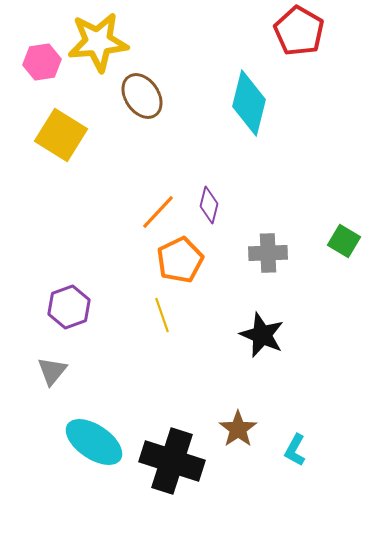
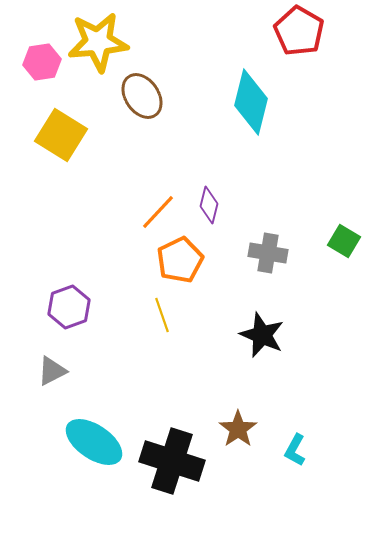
cyan diamond: moved 2 px right, 1 px up
gray cross: rotated 12 degrees clockwise
gray triangle: rotated 24 degrees clockwise
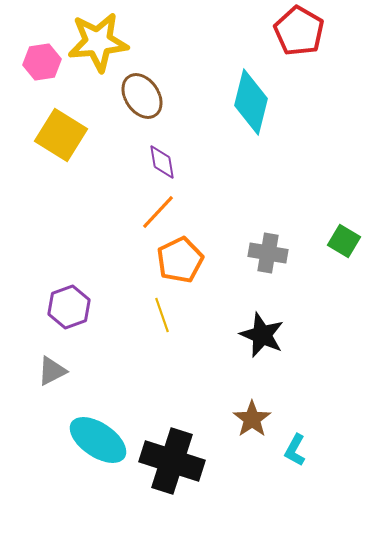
purple diamond: moved 47 px left, 43 px up; rotated 24 degrees counterclockwise
brown star: moved 14 px right, 10 px up
cyan ellipse: moved 4 px right, 2 px up
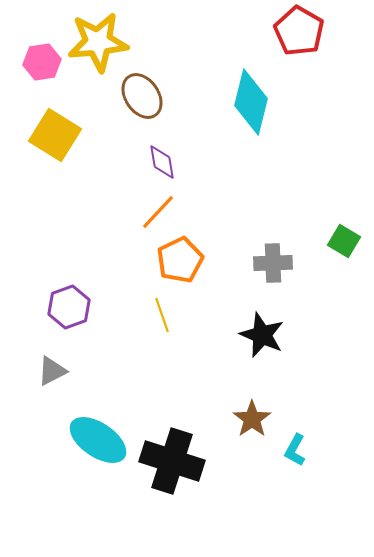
yellow square: moved 6 px left
gray cross: moved 5 px right, 10 px down; rotated 12 degrees counterclockwise
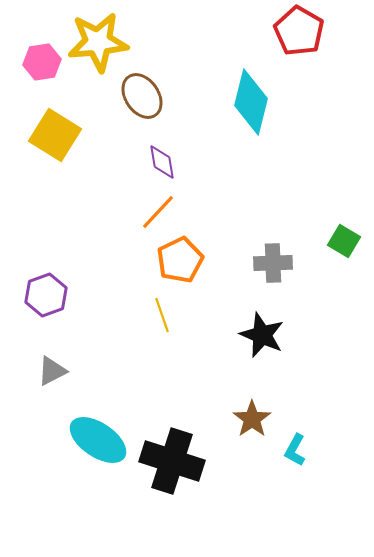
purple hexagon: moved 23 px left, 12 px up
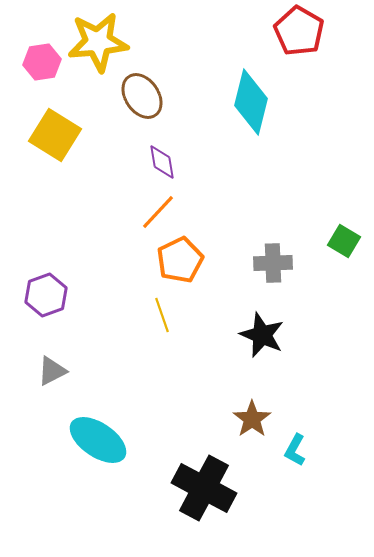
black cross: moved 32 px right, 27 px down; rotated 10 degrees clockwise
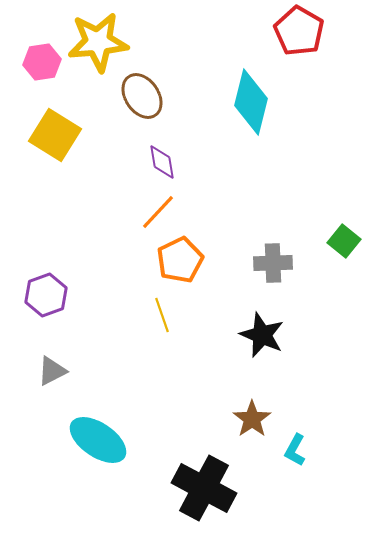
green square: rotated 8 degrees clockwise
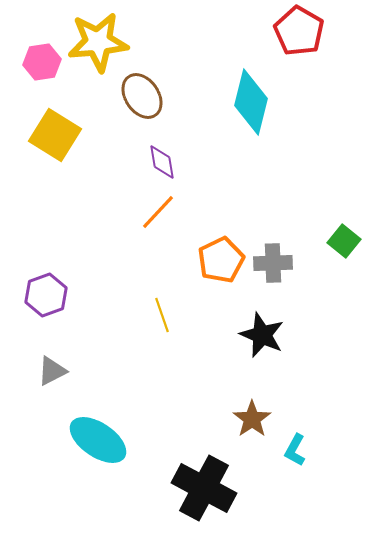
orange pentagon: moved 41 px right
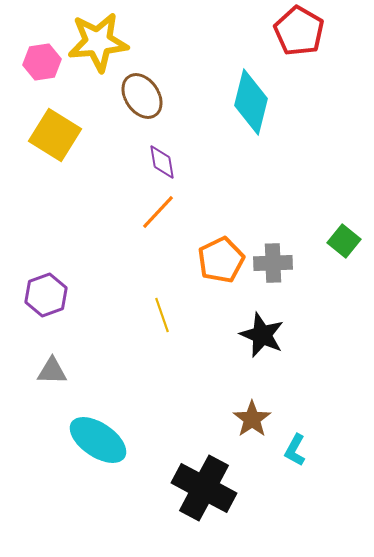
gray triangle: rotated 28 degrees clockwise
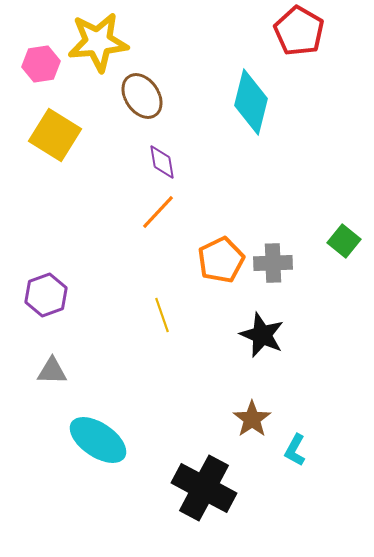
pink hexagon: moved 1 px left, 2 px down
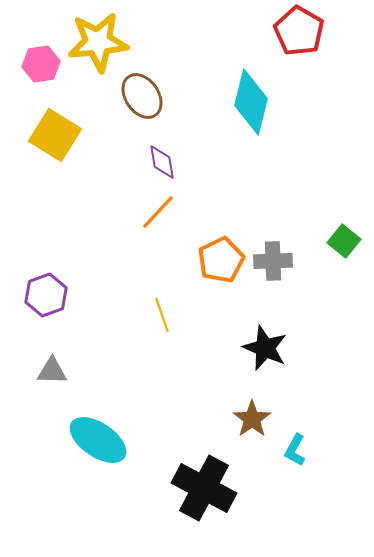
gray cross: moved 2 px up
black star: moved 3 px right, 13 px down
